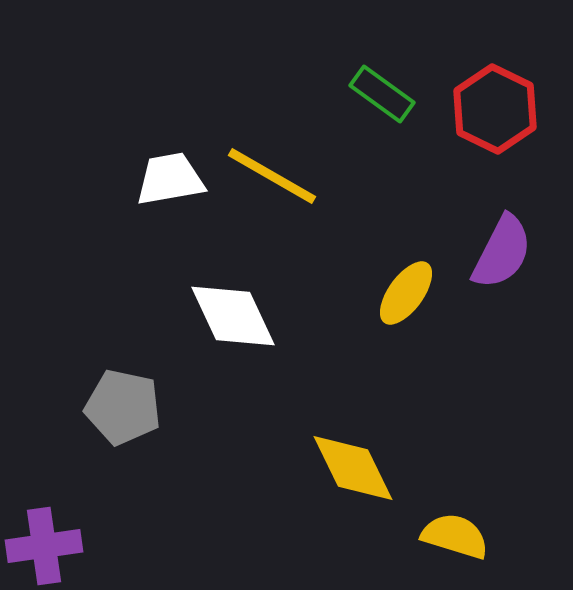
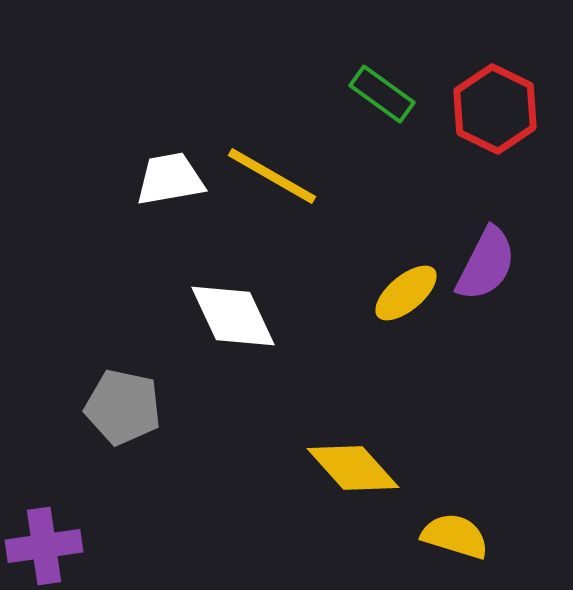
purple semicircle: moved 16 px left, 12 px down
yellow ellipse: rotated 14 degrees clockwise
yellow diamond: rotated 16 degrees counterclockwise
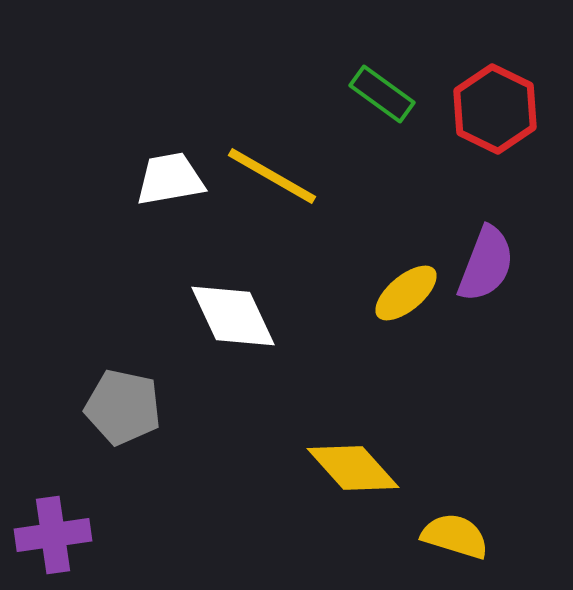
purple semicircle: rotated 6 degrees counterclockwise
purple cross: moved 9 px right, 11 px up
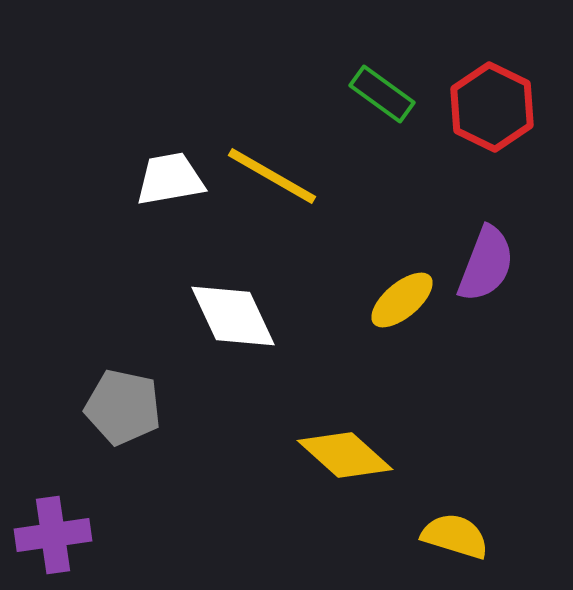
red hexagon: moved 3 px left, 2 px up
yellow ellipse: moved 4 px left, 7 px down
yellow diamond: moved 8 px left, 13 px up; rotated 6 degrees counterclockwise
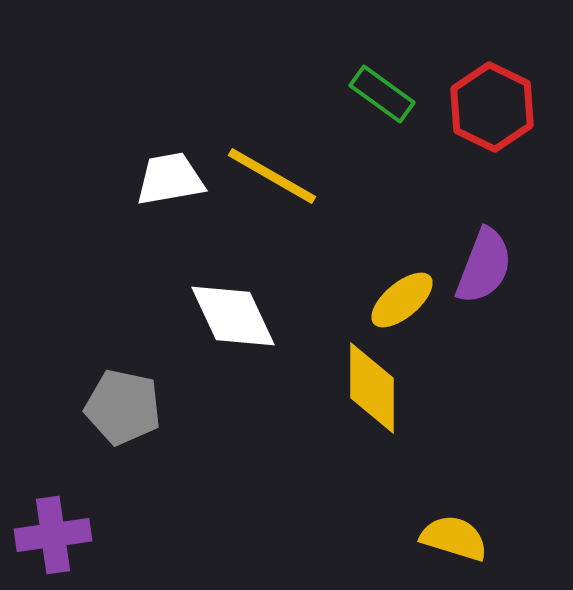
purple semicircle: moved 2 px left, 2 px down
yellow diamond: moved 27 px right, 67 px up; rotated 48 degrees clockwise
yellow semicircle: moved 1 px left, 2 px down
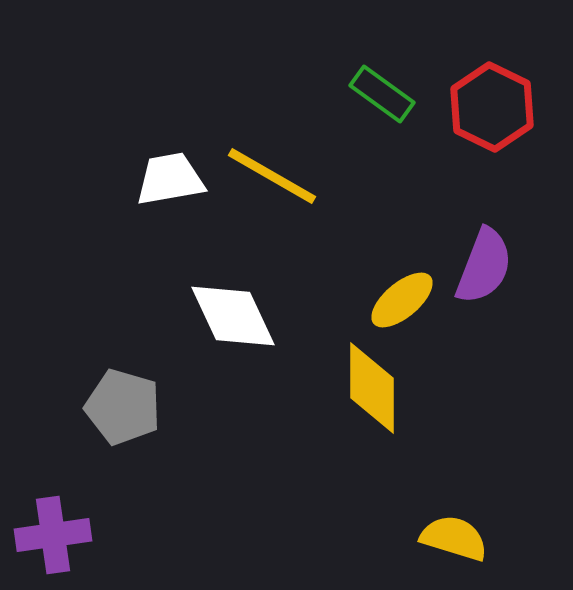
gray pentagon: rotated 4 degrees clockwise
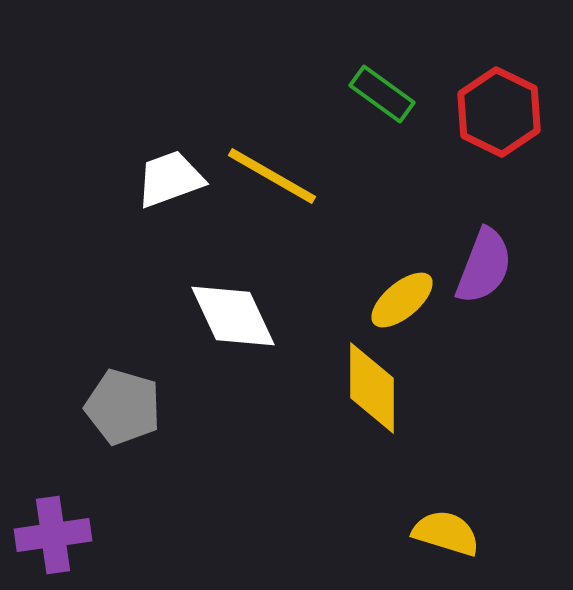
red hexagon: moved 7 px right, 5 px down
white trapezoid: rotated 10 degrees counterclockwise
yellow semicircle: moved 8 px left, 5 px up
